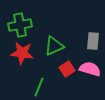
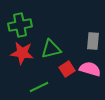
green triangle: moved 3 px left, 3 px down; rotated 10 degrees clockwise
green line: rotated 42 degrees clockwise
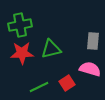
red star: rotated 10 degrees counterclockwise
red square: moved 14 px down
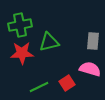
green triangle: moved 2 px left, 7 px up
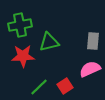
red star: moved 1 px right, 3 px down
pink semicircle: rotated 40 degrees counterclockwise
red square: moved 2 px left, 3 px down
green line: rotated 18 degrees counterclockwise
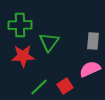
green cross: rotated 10 degrees clockwise
green triangle: rotated 40 degrees counterclockwise
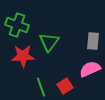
green cross: moved 3 px left; rotated 20 degrees clockwise
green line: moved 2 px right; rotated 66 degrees counterclockwise
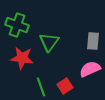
red star: moved 1 px left, 2 px down; rotated 10 degrees clockwise
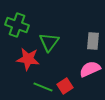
red star: moved 6 px right, 1 px down
green line: moved 2 px right; rotated 48 degrees counterclockwise
